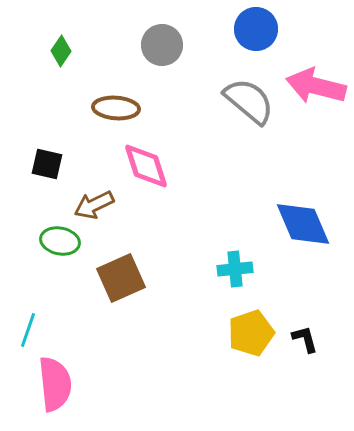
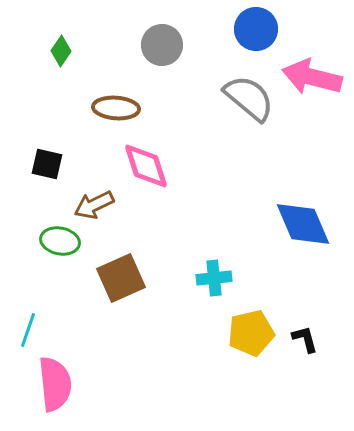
pink arrow: moved 4 px left, 9 px up
gray semicircle: moved 3 px up
cyan cross: moved 21 px left, 9 px down
yellow pentagon: rotated 6 degrees clockwise
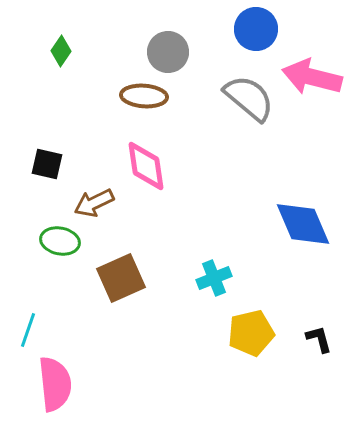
gray circle: moved 6 px right, 7 px down
brown ellipse: moved 28 px right, 12 px up
pink diamond: rotated 10 degrees clockwise
brown arrow: moved 2 px up
cyan cross: rotated 16 degrees counterclockwise
black L-shape: moved 14 px right
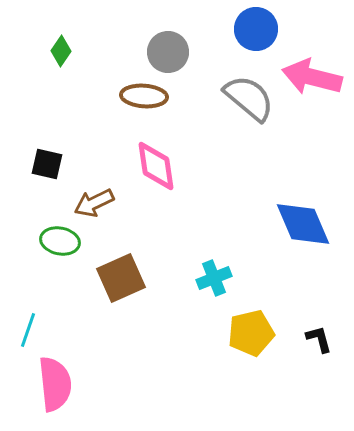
pink diamond: moved 10 px right
